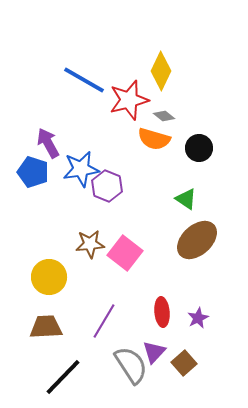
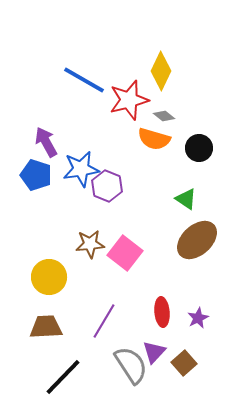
purple arrow: moved 2 px left, 1 px up
blue pentagon: moved 3 px right, 3 px down
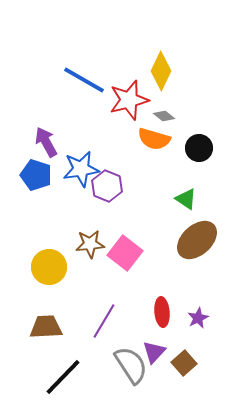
yellow circle: moved 10 px up
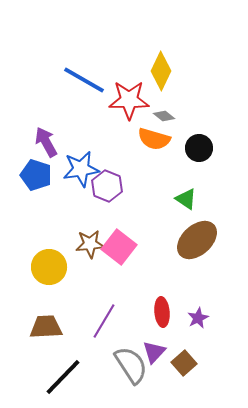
red star: rotated 15 degrees clockwise
pink square: moved 6 px left, 6 px up
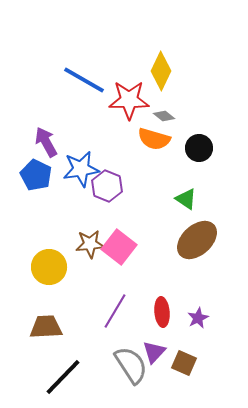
blue pentagon: rotated 8 degrees clockwise
purple line: moved 11 px right, 10 px up
brown square: rotated 25 degrees counterclockwise
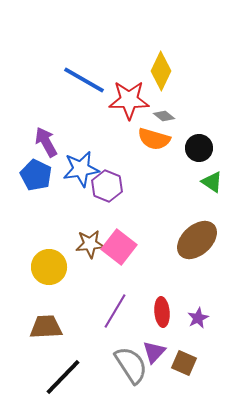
green triangle: moved 26 px right, 17 px up
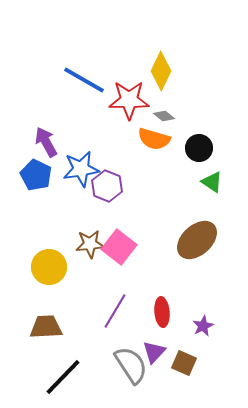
purple star: moved 5 px right, 8 px down
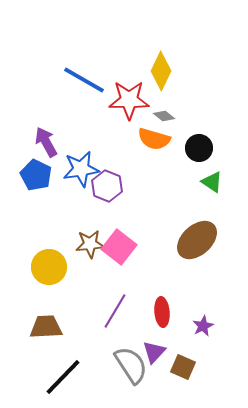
brown square: moved 1 px left, 4 px down
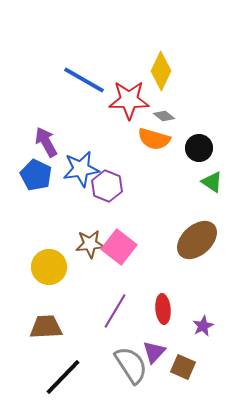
red ellipse: moved 1 px right, 3 px up
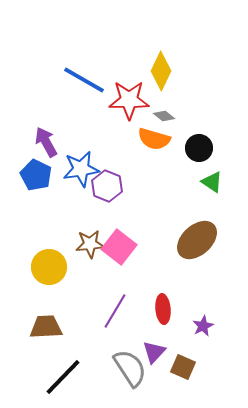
gray semicircle: moved 1 px left, 3 px down
